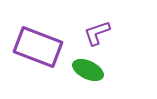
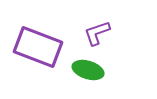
green ellipse: rotated 8 degrees counterclockwise
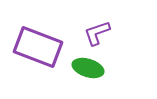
green ellipse: moved 2 px up
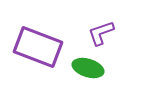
purple L-shape: moved 4 px right
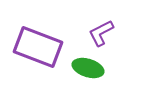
purple L-shape: rotated 8 degrees counterclockwise
